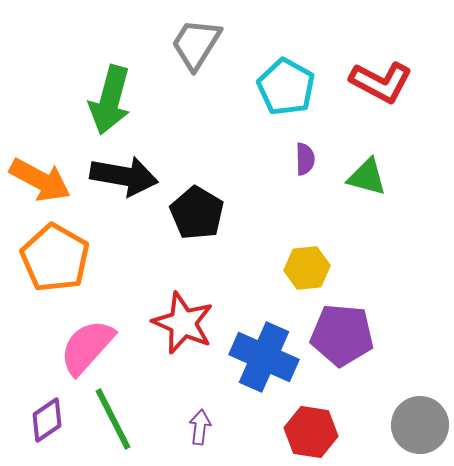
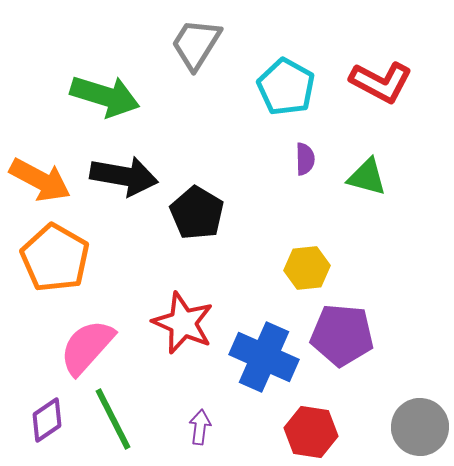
green arrow: moved 5 px left, 4 px up; rotated 88 degrees counterclockwise
gray circle: moved 2 px down
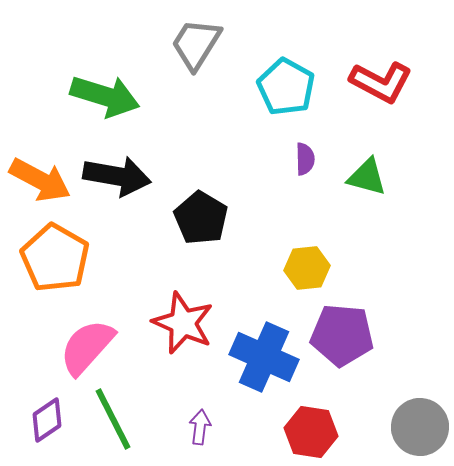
black arrow: moved 7 px left
black pentagon: moved 4 px right, 5 px down
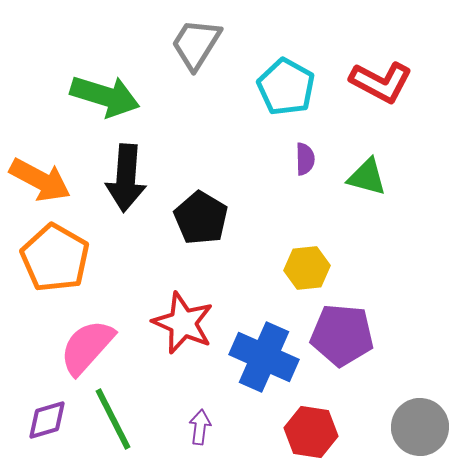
black arrow: moved 9 px right, 2 px down; rotated 84 degrees clockwise
purple diamond: rotated 18 degrees clockwise
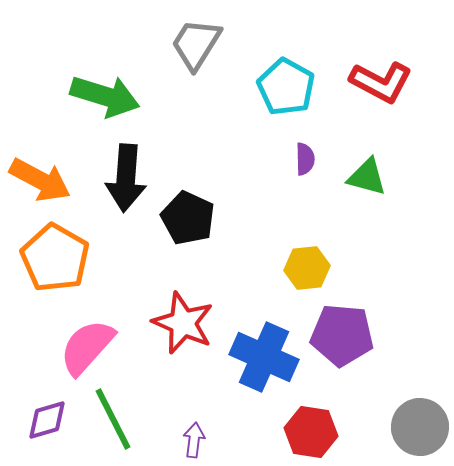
black pentagon: moved 13 px left; rotated 6 degrees counterclockwise
purple arrow: moved 6 px left, 13 px down
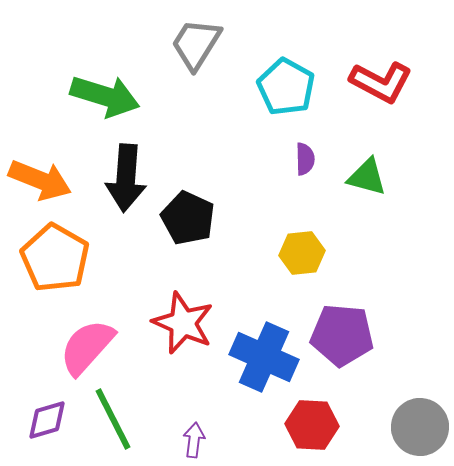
orange arrow: rotated 6 degrees counterclockwise
yellow hexagon: moved 5 px left, 15 px up
red hexagon: moved 1 px right, 7 px up; rotated 6 degrees counterclockwise
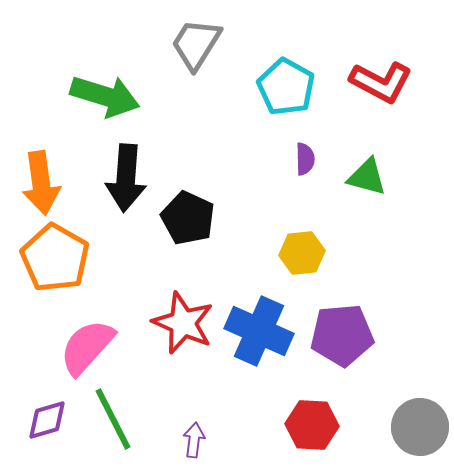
orange arrow: moved 1 px right, 3 px down; rotated 60 degrees clockwise
purple pentagon: rotated 10 degrees counterclockwise
blue cross: moved 5 px left, 26 px up
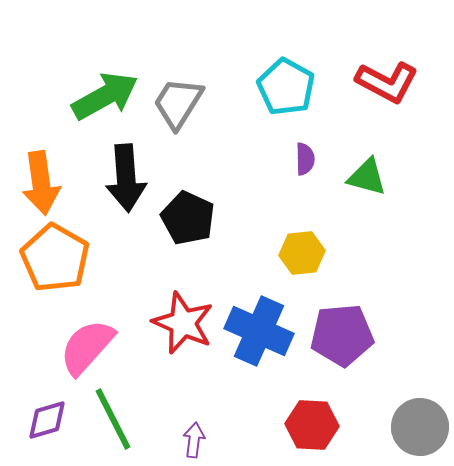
gray trapezoid: moved 18 px left, 59 px down
red L-shape: moved 6 px right
green arrow: rotated 46 degrees counterclockwise
black arrow: rotated 8 degrees counterclockwise
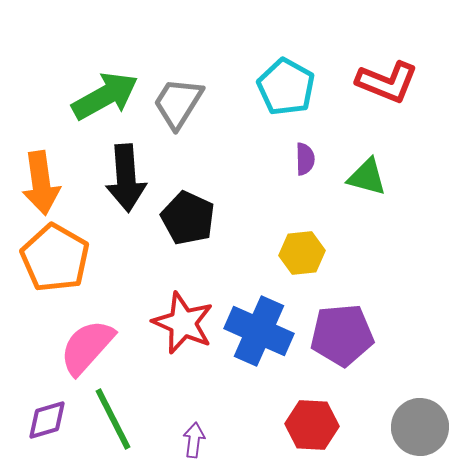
red L-shape: rotated 6 degrees counterclockwise
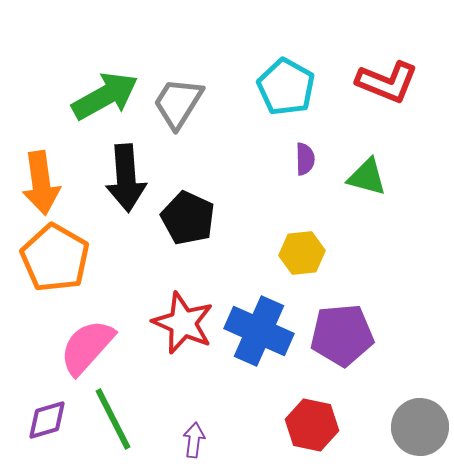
red hexagon: rotated 9 degrees clockwise
